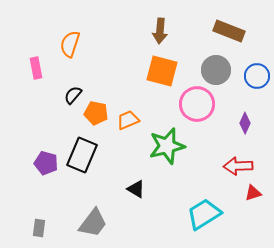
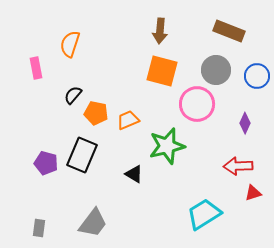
black triangle: moved 2 px left, 15 px up
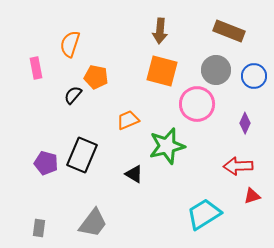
blue circle: moved 3 px left
orange pentagon: moved 36 px up
red triangle: moved 1 px left, 3 px down
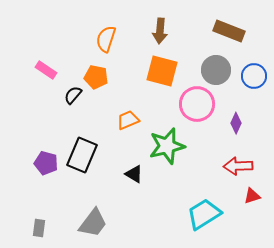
orange semicircle: moved 36 px right, 5 px up
pink rectangle: moved 10 px right, 2 px down; rotated 45 degrees counterclockwise
purple diamond: moved 9 px left
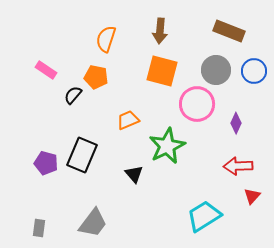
blue circle: moved 5 px up
green star: rotated 12 degrees counterclockwise
black triangle: rotated 18 degrees clockwise
red triangle: rotated 30 degrees counterclockwise
cyan trapezoid: moved 2 px down
